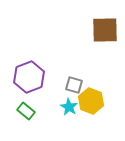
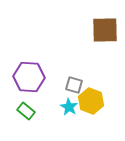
purple hexagon: rotated 24 degrees clockwise
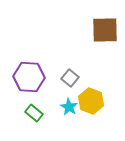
gray square: moved 4 px left, 7 px up; rotated 24 degrees clockwise
green rectangle: moved 8 px right, 2 px down
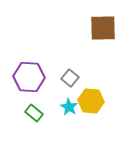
brown square: moved 2 px left, 2 px up
yellow hexagon: rotated 15 degrees counterclockwise
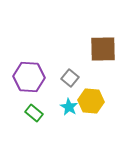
brown square: moved 21 px down
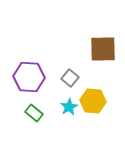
yellow hexagon: moved 2 px right
cyan star: rotated 12 degrees clockwise
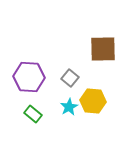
green rectangle: moved 1 px left, 1 px down
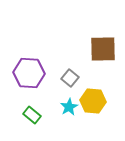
purple hexagon: moved 4 px up
green rectangle: moved 1 px left, 1 px down
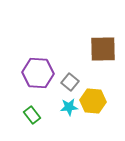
purple hexagon: moved 9 px right
gray square: moved 4 px down
cyan star: rotated 24 degrees clockwise
green rectangle: rotated 12 degrees clockwise
